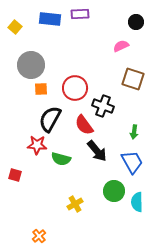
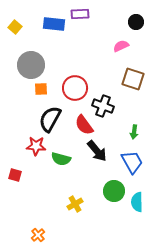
blue rectangle: moved 4 px right, 5 px down
red star: moved 1 px left, 1 px down
orange cross: moved 1 px left, 1 px up
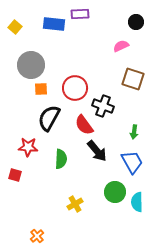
black semicircle: moved 1 px left, 1 px up
red star: moved 8 px left, 1 px down
green semicircle: rotated 102 degrees counterclockwise
green circle: moved 1 px right, 1 px down
orange cross: moved 1 px left, 1 px down
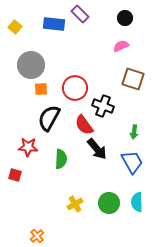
purple rectangle: rotated 48 degrees clockwise
black circle: moved 11 px left, 4 px up
black arrow: moved 2 px up
green circle: moved 6 px left, 11 px down
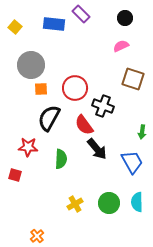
purple rectangle: moved 1 px right
green arrow: moved 8 px right
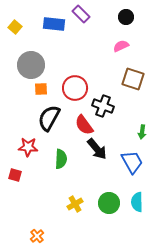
black circle: moved 1 px right, 1 px up
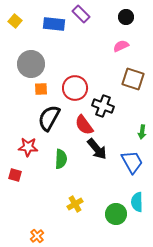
yellow square: moved 6 px up
gray circle: moved 1 px up
green circle: moved 7 px right, 11 px down
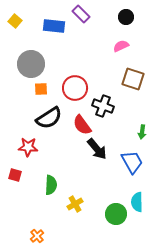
blue rectangle: moved 2 px down
black semicircle: rotated 152 degrees counterclockwise
red semicircle: moved 2 px left
green semicircle: moved 10 px left, 26 px down
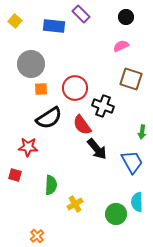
brown square: moved 2 px left
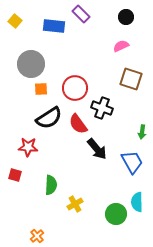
black cross: moved 1 px left, 2 px down
red semicircle: moved 4 px left, 1 px up
